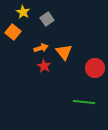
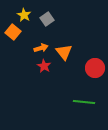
yellow star: moved 1 px right, 3 px down
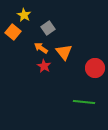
gray square: moved 1 px right, 9 px down
orange arrow: rotated 128 degrees counterclockwise
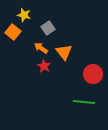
yellow star: rotated 16 degrees counterclockwise
red circle: moved 2 px left, 6 px down
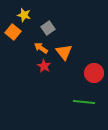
red circle: moved 1 px right, 1 px up
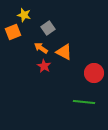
orange square: rotated 28 degrees clockwise
orange triangle: rotated 24 degrees counterclockwise
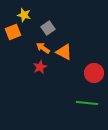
orange arrow: moved 2 px right
red star: moved 4 px left, 1 px down; rotated 16 degrees clockwise
green line: moved 3 px right, 1 px down
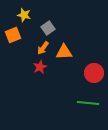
orange square: moved 3 px down
orange arrow: rotated 88 degrees counterclockwise
orange triangle: rotated 30 degrees counterclockwise
green line: moved 1 px right
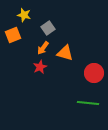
orange triangle: moved 1 px right, 1 px down; rotated 18 degrees clockwise
